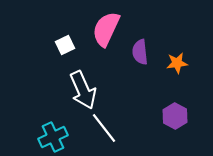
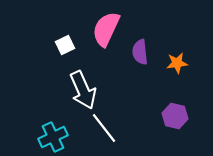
purple hexagon: rotated 15 degrees counterclockwise
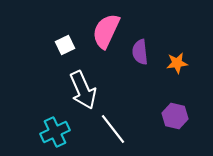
pink semicircle: moved 2 px down
white line: moved 9 px right, 1 px down
cyan cross: moved 2 px right, 5 px up
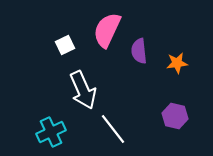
pink semicircle: moved 1 px right, 1 px up
purple semicircle: moved 1 px left, 1 px up
cyan cross: moved 4 px left
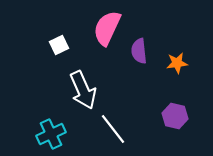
pink semicircle: moved 2 px up
white square: moved 6 px left
cyan cross: moved 2 px down
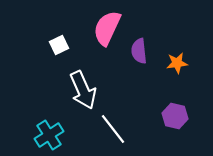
cyan cross: moved 2 px left, 1 px down; rotated 8 degrees counterclockwise
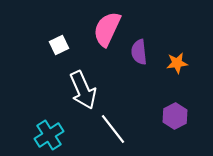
pink semicircle: moved 1 px down
purple semicircle: moved 1 px down
purple hexagon: rotated 20 degrees clockwise
